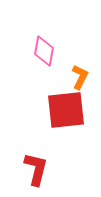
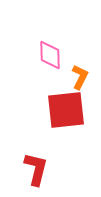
pink diamond: moved 6 px right, 4 px down; rotated 12 degrees counterclockwise
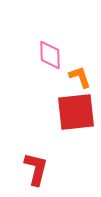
orange L-shape: rotated 45 degrees counterclockwise
red square: moved 10 px right, 2 px down
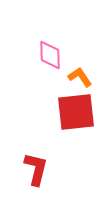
orange L-shape: rotated 15 degrees counterclockwise
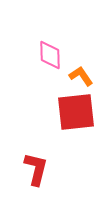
orange L-shape: moved 1 px right, 1 px up
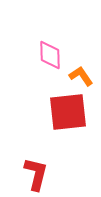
red square: moved 8 px left
red L-shape: moved 5 px down
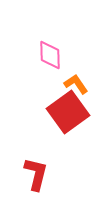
orange L-shape: moved 5 px left, 8 px down
red square: rotated 30 degrees counterclockwise
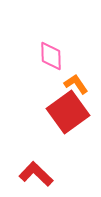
pink diamond: moved 1 px right, 1 px down
red L-shape: rotated 60 degrees counterclockwise
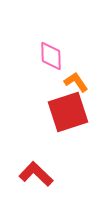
orange L-shape: moved 2 px up
red square: rotated 18 degrees clockwise
